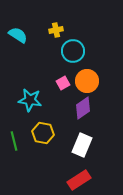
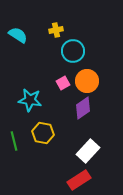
white rectangle: moved 6 px right, 6 px down; rotated 20 degrees clockwise
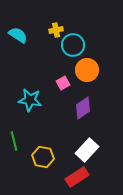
cyan circle: moved 6 px up
orange circle: moved 11 px up
yellow hexagon: moved 24 px down
white rectangle: moved 1 px left, 1 px up
red rectangle: moved 2 px left, 3 px up
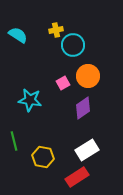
orange circle: moved 1 px right, 6 px down
white rectangle: rotated 15 degrees clockwise
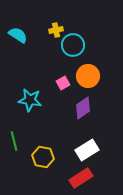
red rectangle: moved 4 px right, 1 px down
